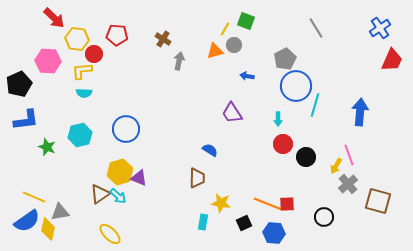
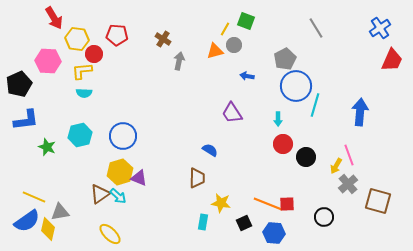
red arrow at (54, 18): rotated 15 degrees clockwise
blue circle at (126, 129): moved 3 px left, 7 px down
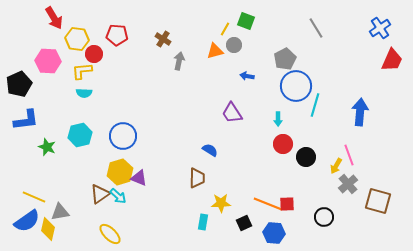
yellow star at (221, 203): rotated 12 degrees counterclockwise
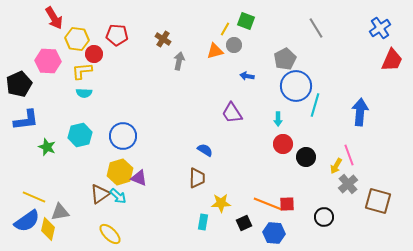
blue semicircle at (210, 150): moved 5 px left
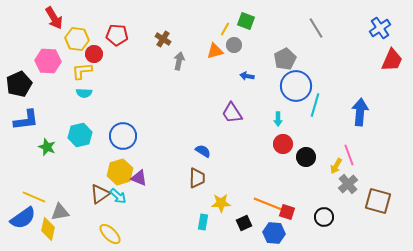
blue semicircle at (205, 150): moved 2 px left, 1 px down
red square at (287, 204): moved 8 px down; rotated 21 degrees clockwise
blue semicircle at (27, 221): moved 4 px left, 3 px up
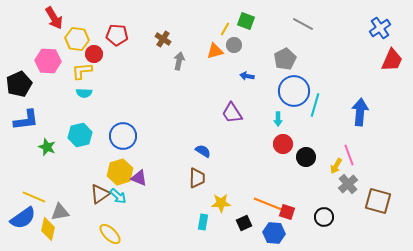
gray line at (316, 28): moved 13 px left, 4 px up; rotated 30 degrees counterclockwise
blue circle at (296, 86): moved 2 px left, 5 px down
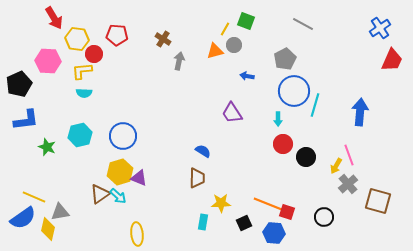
yellow ellipse at (110, 234): moved 27 px right; rotated 40 degrees clockwise
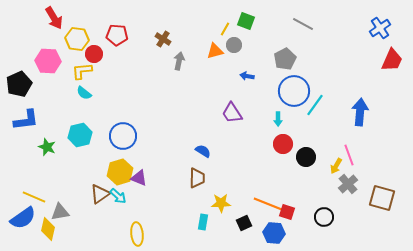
cyan semicircle at (84, 93): rotated 35 degrees clockwise
cyan line at (315, 105): rotated 20 degrees clockwise
brown square at (378, 201): moved 4 px right, 3 px up
